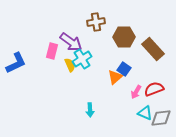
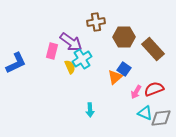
yellow semicircle: moved 2 px down
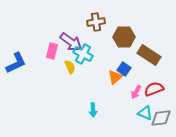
brown rectangle: moved 4 px left, 6 px down; rotated 15 degrees counterclockwise
cyan cross: moved 1 px right, 5 px up; rotated 30 degrees counterclockwise
cyan arrow: moved 3 px right
